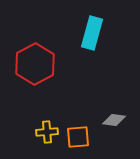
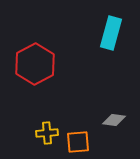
cyan rectangle: moved 19 px right
yellow cross: moved 1 px down
orange square: moved 5 px down
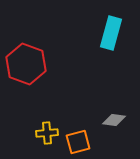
red hexagon: moved 9 px left; rotated 12 degrees counterclockwise
orange square: rotated 10 degrees counterclockwise
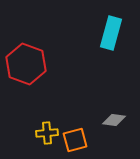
orange square: moved 3 px left, 2 px up
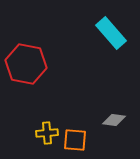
cyan rectangle: rotated 56 degrees counterclockwise
red hexagon: rotated 9 degrees counterclockwise
orange square: rotated 20 degrees clockwise
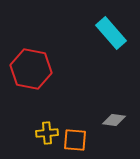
red hexagon: moved 5 px right, 5 px down
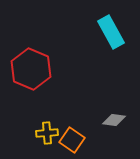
cyan rectangle: moved 1 px up; rotated 12 degrees clockwise
red hexagon: rotated 12 degrees clockwise
orange square: moved 3 px left; rotated 30 degrees clockwise
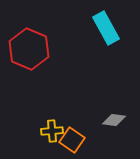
cyan rectangle: moved 5 px left, 4 px up
red hexagon: moved 2 px left, 20 px up
yellow cross: moved 5 px right, 2 px up
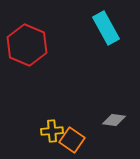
red hexagon: moved 2 px left, 4 px up
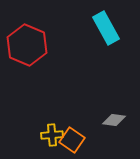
yellow cross: moved 4 px down
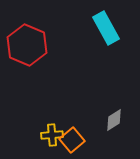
gray diamond: rotated 40 degrees counterclockwise
orange square: rotated 15 degrees clockwise
